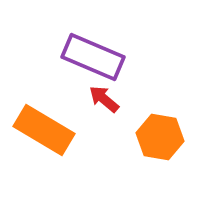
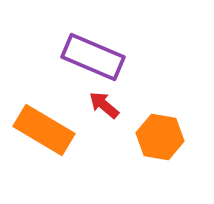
red arrow: moved 6 px down
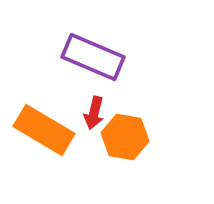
red arrow: moved 10 px left, 8 px down; rotated 116 degrees counterclockwise
orange hexagon: moved 35 px left
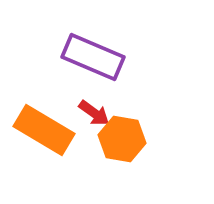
red arrow: rotated 68 degrees counterclockwise
orange hexagon: moved 3 px left, 2 px down
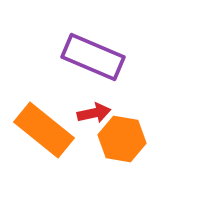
red arrow: rotated 48 degrees counterclockwise
orange rectangle: rotated 8 degrees clockwise
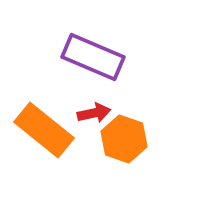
orange hexagon: moved 2 px right; rotated 9 degrees clockwise
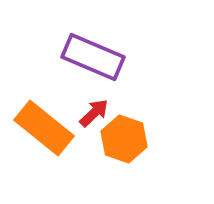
red arrow: rotated 32 degrees counterclockwise
orange rectangle: moved 2 px up
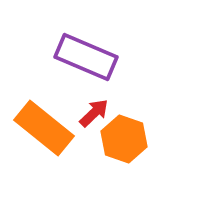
purple rectangle: moved 7 px left
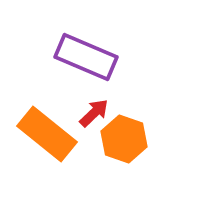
orange rectangle: moved 3 px right, 6 px down
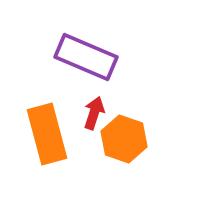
red arrow: rotated 28 degrees counterclockwise
orange rectangle: rotated 36 degrees clockwise
